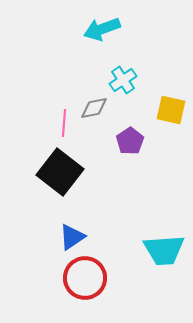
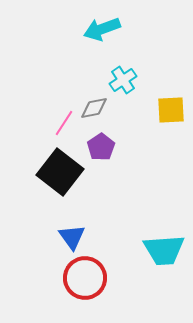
yellow square: rotated 16 degrees counterclockwise
pink line: rotated 28 degrees clockwise
purple pentagon: moved 29 px left, 6 px down
blue triangle: rotated 32 degrees counterclockwise
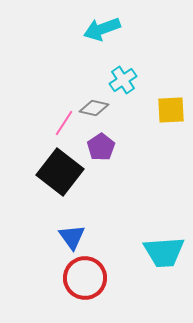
gray diamond: rotated 24 degrees clockwise
cyan trapezoid: moved 2 px down
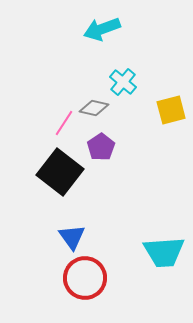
cyan cross: moved 2 px down; rotated 16 degrees counterclockwise
yellow square: rotated 12 degrees counterclockwise
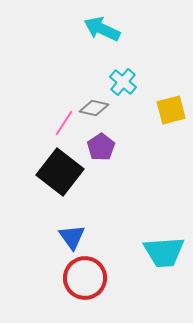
cyan arrow: rotated 45 degrees clockwise
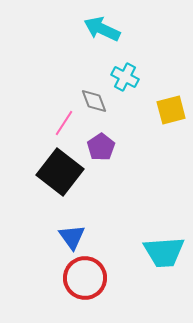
cyan cross: moved 2 px right, 5 px up; rotated 12 degrees counterclockwise
gray diamond: moved 7 px up; rotated 56 degrees clockwise
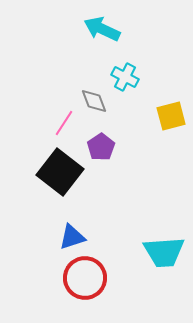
yellow square: moved 6 px down
blue triangle: rotated 48 degrees clockwise
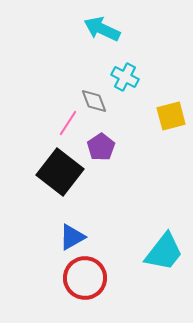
pink line: moved 4 px right
blue triangle: rotated 12 degrees counterclockwise
cyan trapezoid: rotated 48 degrees counterclockwise
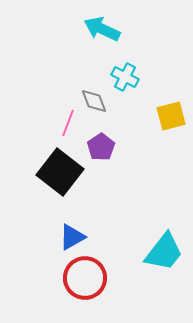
pink line: rotated 12 degrees counterclockwise
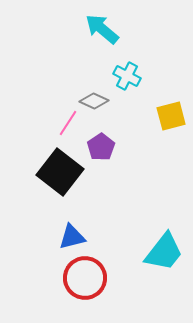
cyan arrow: rotated 15 degrees clockwise
cyan cross: moved 2 px right, 1 px up
gray diamond: rotated 44 degrees counterclockwise
pink line: rotated 12 degrees clockwise
blue triangle: rotated 16 degrees clockwise
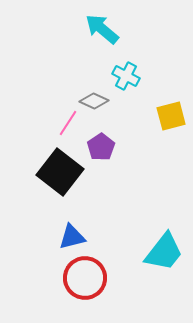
cyan cross: moved 1 px left
